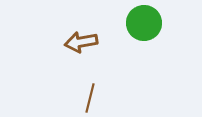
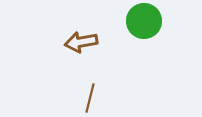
green circle: moved 2 px up
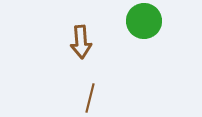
brown arrow: rotated 84 degrees counterclockwise
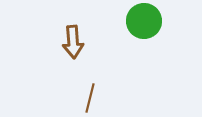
brown arrow: moved 8 px left
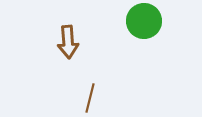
brown arrow: moved 5 px left
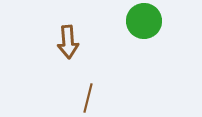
brown line: moved 2 px left
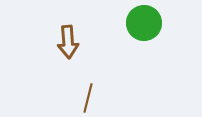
green circle: moved 2 px down
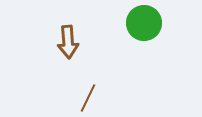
brown line: rotated 12 degrees clockwise
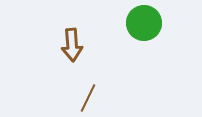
brown arrow: moved 4 px right, 3 px down
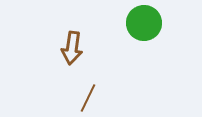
brown arrow: moved 3 px down; rotated 12 degrees clockwise
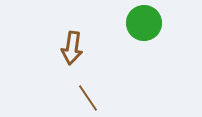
brown line: rotated 60 degrees counterclockwise
